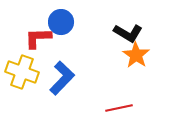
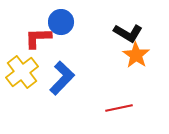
yellow cross: rotated 32 degrees clockwise
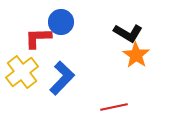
red line: moved 5 px left, 1 px up
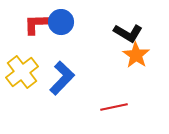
red L-shape: moved 1 px left, 14 px up
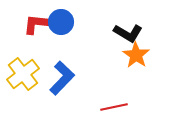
red L-shape: rotated 8 degrees clockwise
yellow cross: moved 1 px right, 2 px down
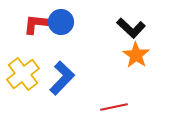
black L-shape: moved 3 px right, 5 px up; rotated 12 degrees clockwise
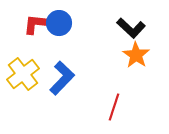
blue circle: moved 2 px left, 1 px down
red line: rotated 60 degrees counterclockwise
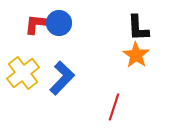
red L-shape: moved 1 px right
black L-shape: moved 7 px right; rotated 44 degrees clockwise
yellow cross: moved 1 px up
